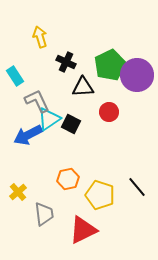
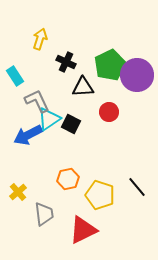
yellow arrow: moved 2 px down; rotated 35 degrees clockwise
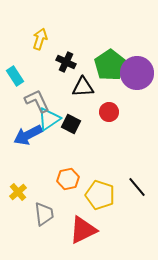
green pentagon: rotated 8 degrees counterclockwise
purple circle: moved 2 px up
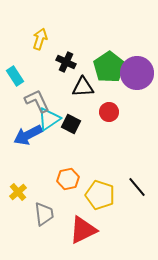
green pentagon: moved 1 px left, 2 px down
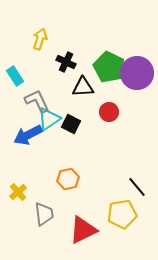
green pentagon: rotated 12 degrees counterclockwise
yellow pentagon: moved 22 px right, 19 px down; rotated 28 degrees counterclockwise
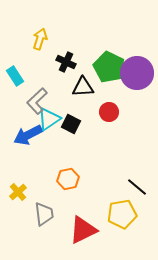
gray L-shape: rotated 108 degrees counterclockwise
black line: rotated 10 degrees counterclockwise
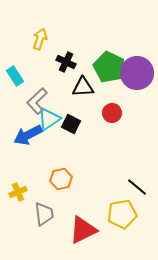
red circle: moved 3 px right, 1 px down
orange hexagon: moved 7 px left
yellow cross: rotated 18 degrees clockwise
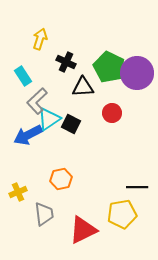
cyan rectangle: moved 8 px right
black line: rotated 40 degrees counterclockwise
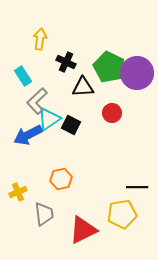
yellow arrow: rotated 10 degrees counterclockwise
black square: moved 1 px down
